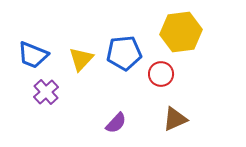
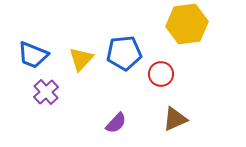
yellow hexagon: moved 6 px right, 8 px up
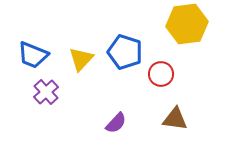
blue pentagon: moved 1 px right, 1 px up; rotated 24 degrees clockwise
brown triangle: rotated 32 degrees clockwise
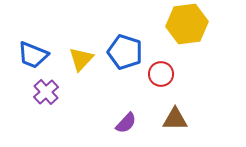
brown triangle: rotated 8 degrees counterclockwise
purple semicircle: moved 10 px right
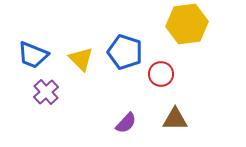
yellow triangle: rotated 28 degrees counterclockwise
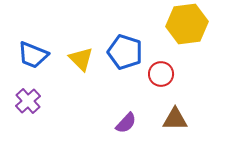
purple cross: moved 18 px left, 9 px down
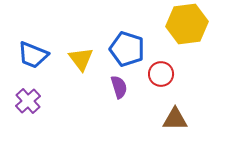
blue pentagon: moved 2 px right, 3 px up
yellow triangle: rotated 8 degrees clockwise
purple semicircle: moved 7 px left, 36 px up; rotated 60 degrees counterclockwise
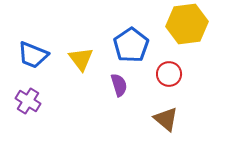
blue pentagon: moved 4 px right, 4 px up; rotated 20 degrees clockwise
red circle: moved 8 px right
purple semicircle: moved 2 px up
purple cross: rotated 15 degrees counterclockwise
brown triangle: moved 9 px left; rotated 40 degrees clockwise
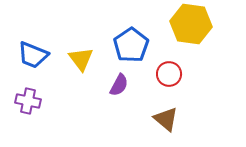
yellow hexagon: moved 4 px right; rotated 15 degrees clockwise
purple semicircle: rotated 45 degrees clockwise
purple cross: rotated 20 degrees counterclockwise
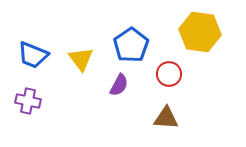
yellow hexagon: moved 9 px right, 8 px down
brown triangle: moved 1 px up; rotated 36 degrees counterclockwise
